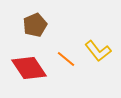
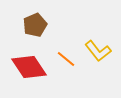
red diamond: moved 1 px up
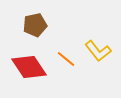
brown pentagon: rotated 10 degrees clockwise
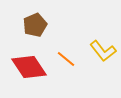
brown pentagon: rotated 10 degrees counterclockwise
yellow L-shape: moved 5 px right
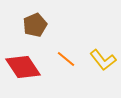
yellow L-shape: moved 9 px down
red diamond: moved 6 px left
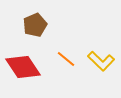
yellow L-shape: moved 2 px left, 1 px down; rotated 8 degrees counterclockwise
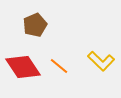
orange line: moved 7 px left, 7 px down
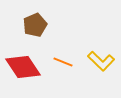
orange line: moved 4 px right, 4 px up; rotated 18 degrees counterclockwise
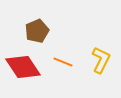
brown pentagon: moved 2 px right, 6 px down
yellow L-shape: moved 1 px up; rotated 108 degrees counterclockwise
